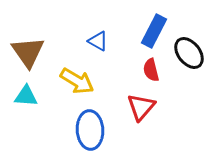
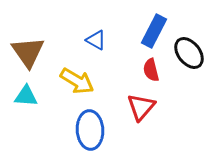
blue triangle: moved 2 px left, 1 px up
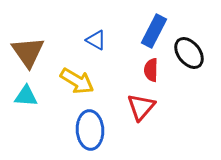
red semicircle: rotated 15 degrees clockwise
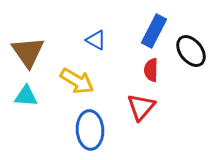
black ellipse: moved 2 px right, 2 px up
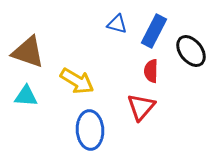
blue triangle: moved 21 px right, 16 px up; rotated 15 degrees counterclockwise
brown triangle: rotated 36 degrees counterclockwise
red semicircle: moved 1 px down
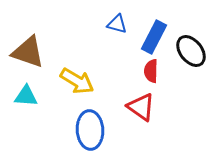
blue rectangle: moved 6 px down
red triangle: rotated 36 degrees counterclockwise
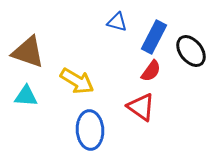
blue triangle: moved 2 px up
red semicircle: rotated 145 degrees counterclockwise
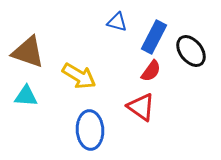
yellow arrow: moved 2 px right, 5 px up
